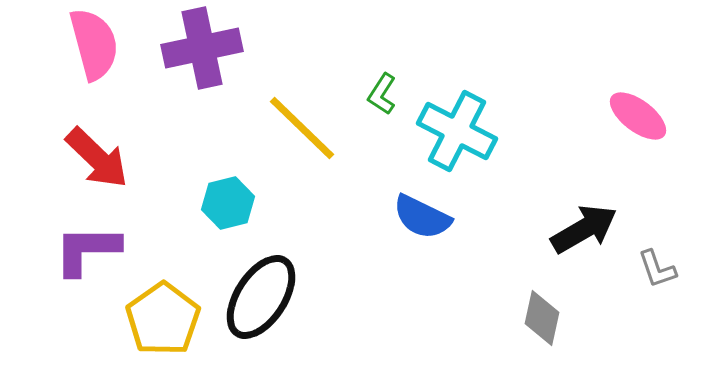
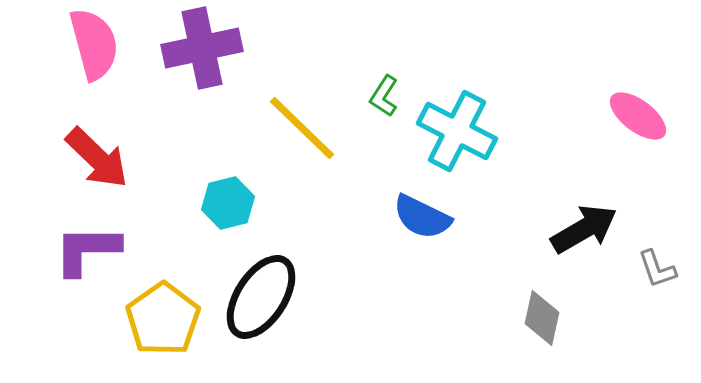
green L-shape: moved 2 px right, 2 px down
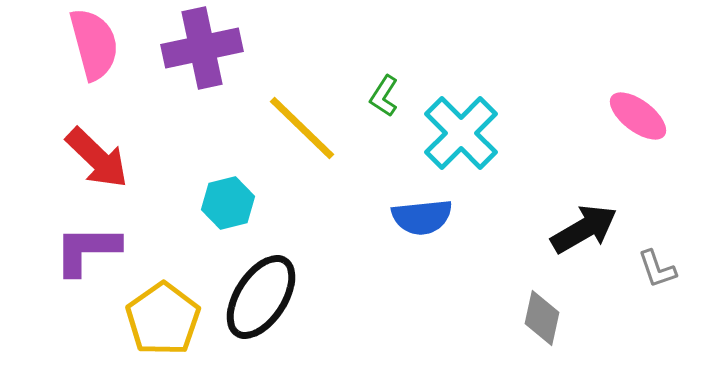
cyan cross: moved 4 px right, 2 px down; rotated 18 degrees clockwise
blue semicircle: rotated 32 degrees counterclockwise
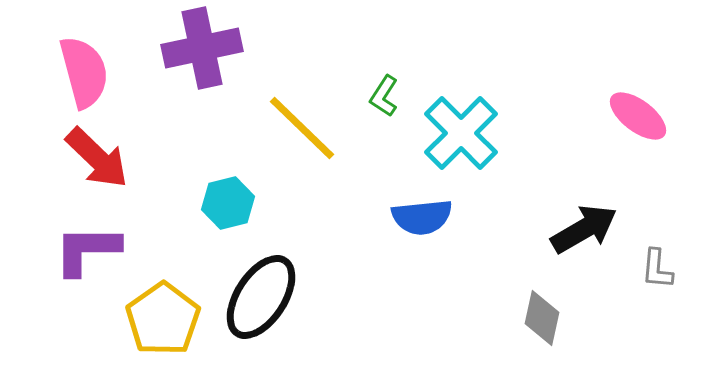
pink semicircle: moved 10 px left, 28 px down
gray L-shape: rotated 24 degrees clockwise
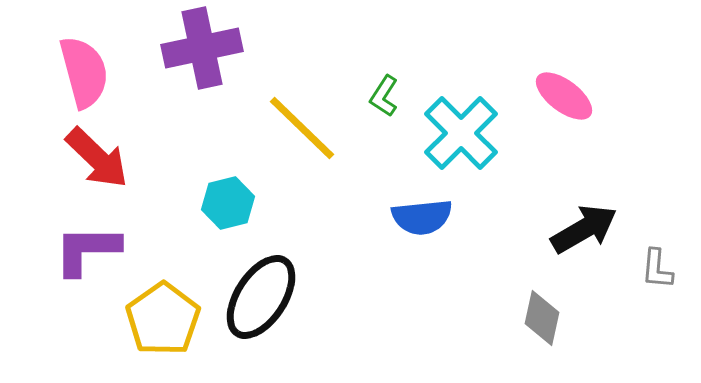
pink ellipse: moved 74 px left, 20 px up
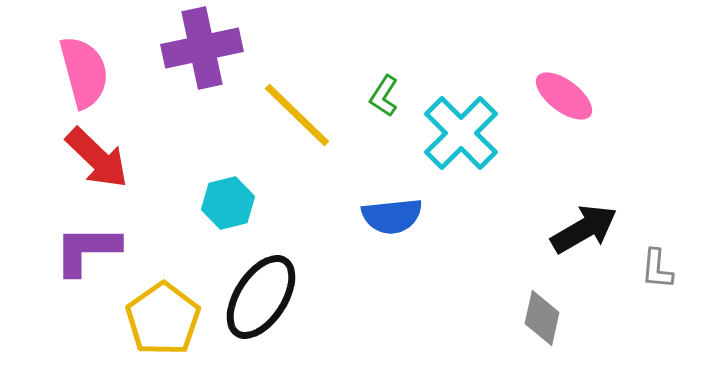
yellow line: moved 5 px left, 13 px up
blue semicircle: moved 30 px left, 1 px up
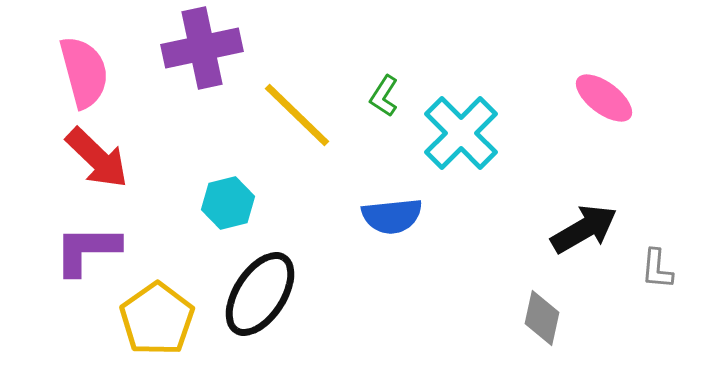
pink ellipse: moved 40 px right, 2 px down
black ellipse: moved 1 px left, 3 px up
yellow pentagon: moved 6 px left
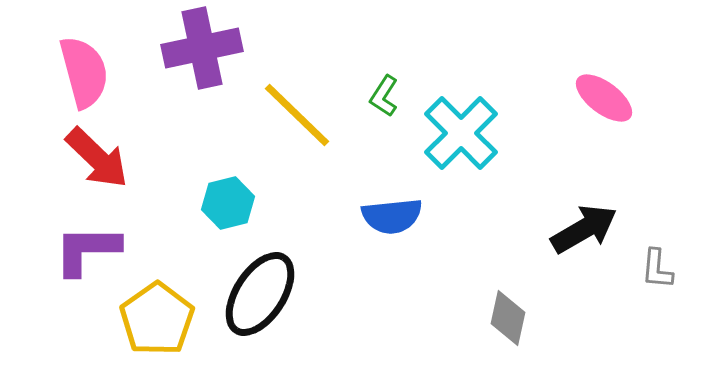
gray diamond: moved 34 px left
